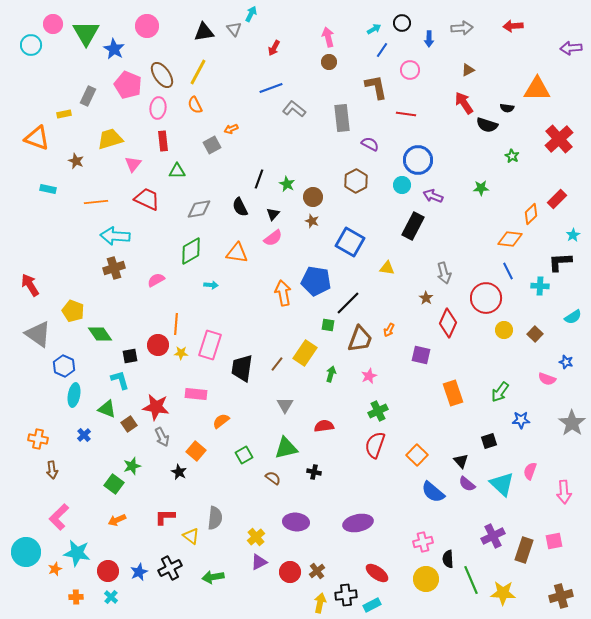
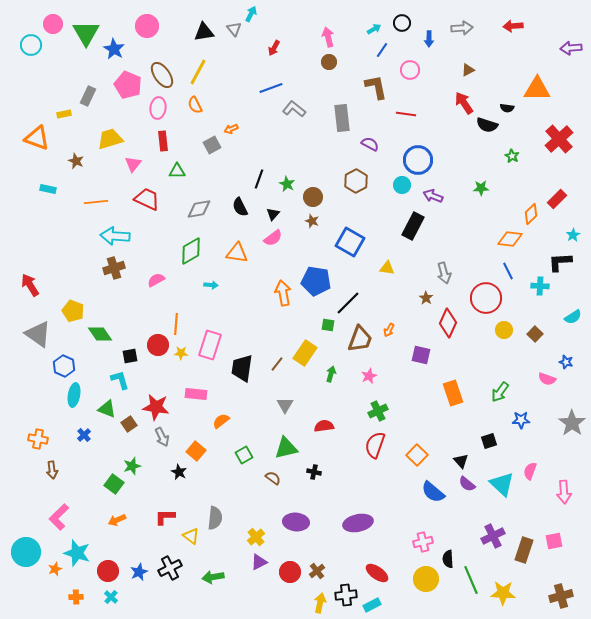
cyan star at (77, 553): rotated 8 degrees clockwise
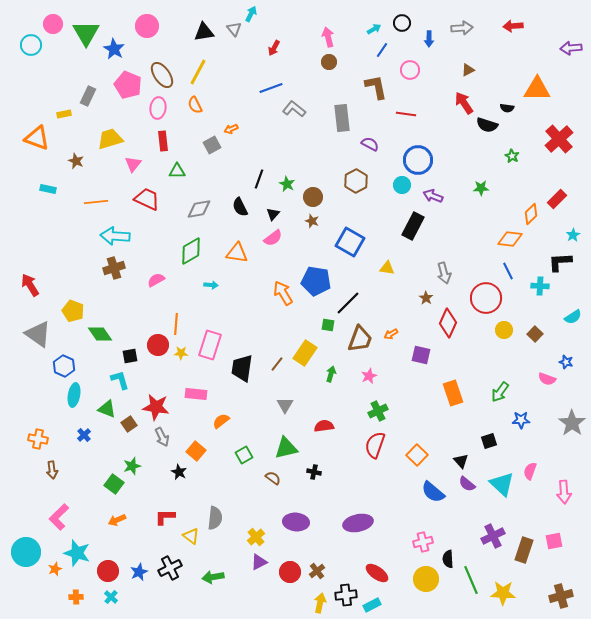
orange arrow at (283, 293): rotated 20 degrees counterclockwise
orange arrow at (389, 330): moved 2 px right, 4 px down; rotated 32 degrees clockwise
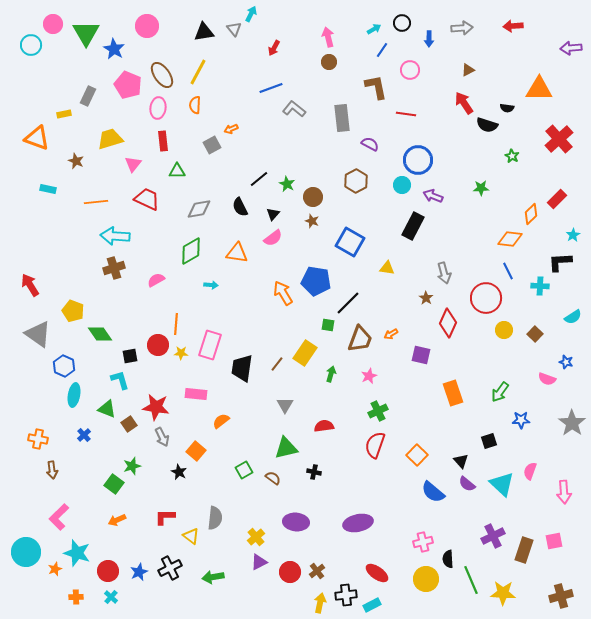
orange triangle at (537, 89): moved 2 px right
orange semicircle at (195, 105): rotated 30 degrees clockwise
black line at (259, 179): rotated 30 degrees clockwise
green square at (244, 455): moved 15 px down
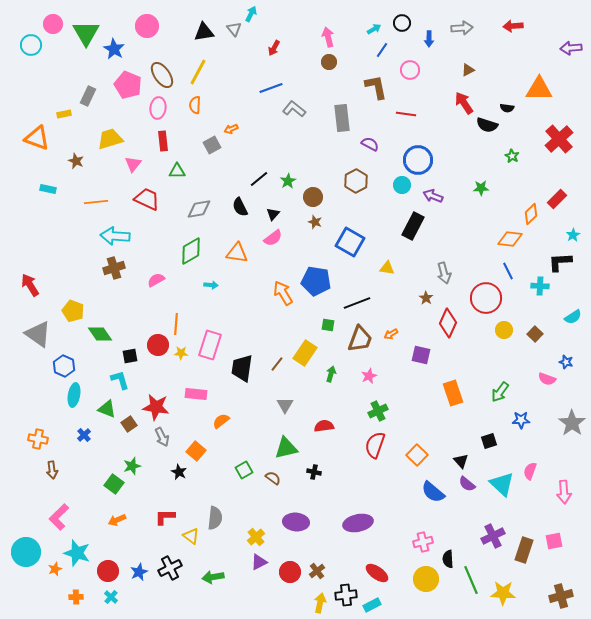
green star at (287, 184): moved 1 px right, 3 px up; rotated 14 degrees clockwise
brown star at (312, 221): moved 3 px right, 1 px down
black line at (348, 303): moved 9 px right; rotated 24 degrees clockwise
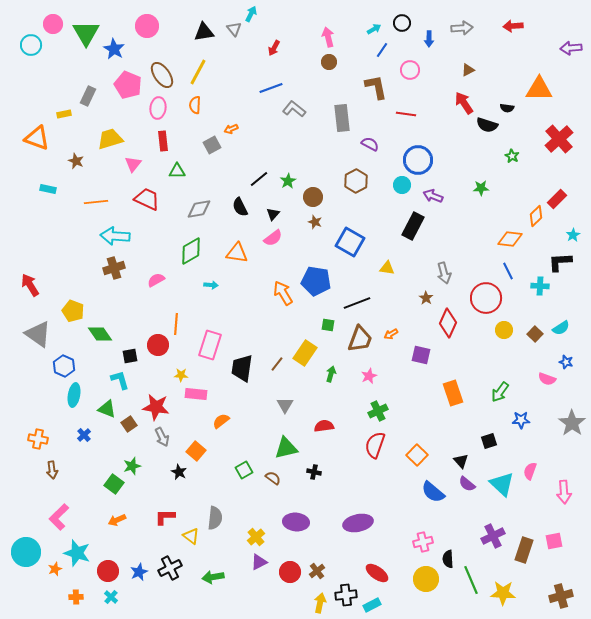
orange diamond at (531, 214): moved 5 px right, 2 px down
cyan semicircle at (573, 317): moved 12 px left, 11 px down
yellow star at (181, 353): moved 22 px down
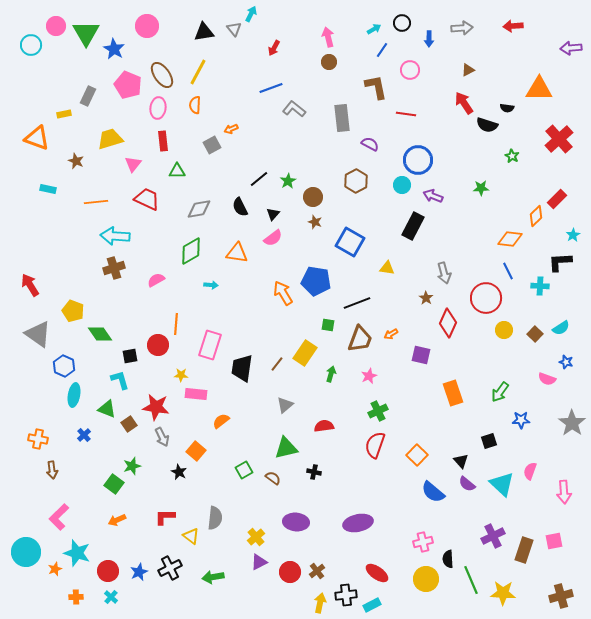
pink circle at (53, 24): moved 3 px right, 2 px down
gray triangle at (285, 405): rotated 18 degrees clockwise
